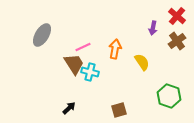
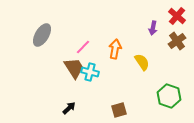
pink line: rotated 21 degrees counterclockwise
brown trapezoid: moved 4 px down
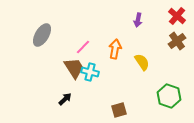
purple arrow: moved 15 px left, 8 px up
black arrow: moved 4 px left, 9 px up
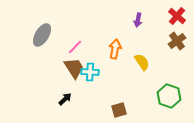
pink line: moved 8 px left
cyan cross: rotated 12 degrees counterclockwise
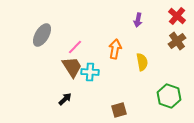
yellow semicircle: rotated 24 degrees clockwise
brown trapezoid: moved 2 px left, 1 px up
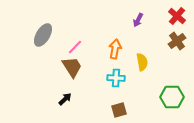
purple arrow: rotated 16 degrees clockwise
gray ellipse: moved 1 px right
cyan cross: moved 26 px right, 6 px down
green hexagon: moved 3 px right, 1 px down; rotated 20 degrees counterclockwise
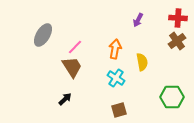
red cross: moved 1 px right, 2 px down; rotated 36 degrees counterclockwise
cyan cross: rotated 30 degrees clockwise
